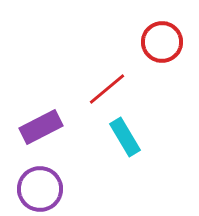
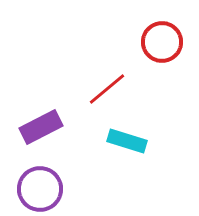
cyan rectangle: moved 2 px right, 4 px down; rotated 42 degrees counterclockwise
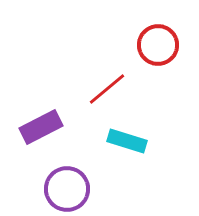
red circle: moved 4 px left, 3 px down
purple circle: moved 27 px right
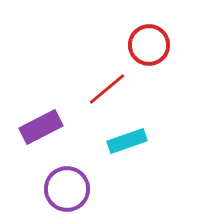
red circle: moved 9 px left
cyan rectangle: rotated 36 degrees counterclockwise
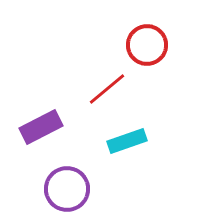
red circle: moved 2 px left
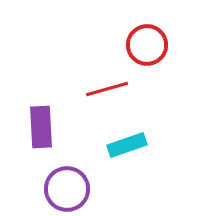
red line: rotated 24 degrees clockwise
purple rectangle: rotated 66 degrees counterclockwise
cyan rectangle: moved 4 px down
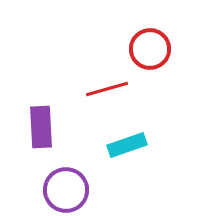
red circle: moved 3 px right, 4 px down
purple circle: moved 1 px left, 1 px down
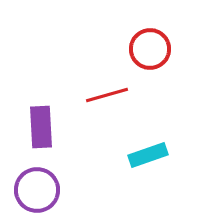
red line: moved 6 px down
cyan rectangle: moved 21 px right, 10 px down
purple circle: moved 29 px left
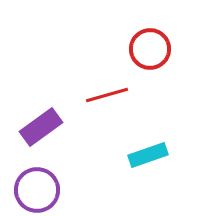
purple rectangle: rotated 57 degrees clockwise
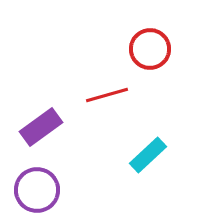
cyan rectangle: rotated 24 degrees counterclockwise
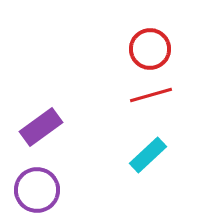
red line: moved 44 px right
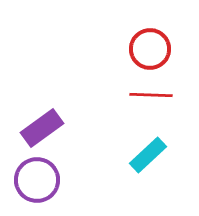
red line: rotated 18 degrees clockwise
purple rectangle: moved 1 px right, 1 px down
purple circle: moved 10 px up
